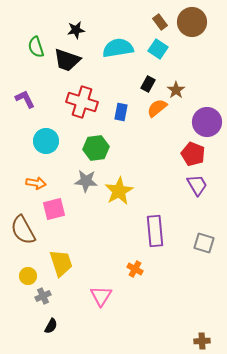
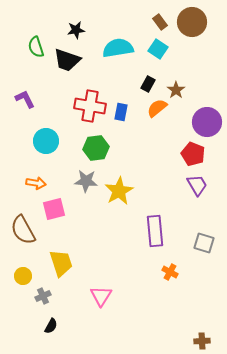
red cross: moved 8 px right, 4 px down; rotated 8 degrees counterclockwise
orange cross: moved 35 px right, 3 px down
yellow circle: moved 5 px left
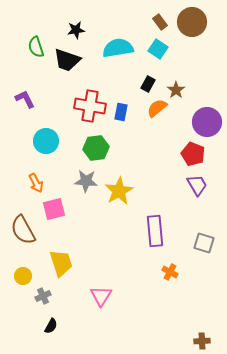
orange arrow: rotated 54 degrees clockwise
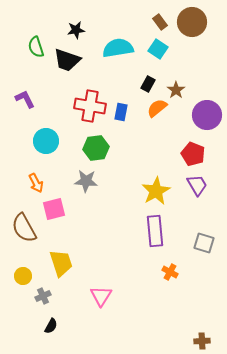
purple circle: moved 7 px up
yellow star: moved 37 px right
brown semicircle: moved 1 px right, 2 px up
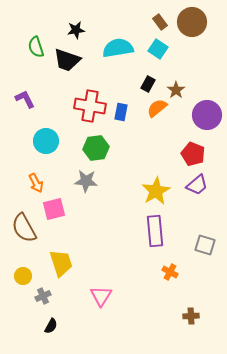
purple trapezoid: rotated 80 degrees clockwise
gray square: moved 1 px right, 2 px down
brown cross: moved 11 px left, 25 px up
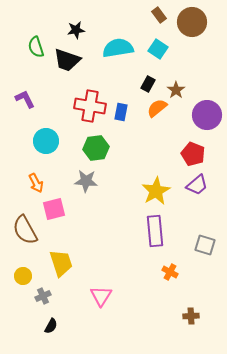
brown rectangle: moved 1 px left, 7 px up
brown semicircle: moved 1 px right, 2 px down
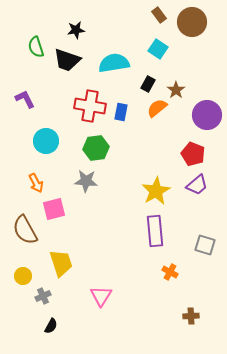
cyan semicircle: moved 4 px left, 15 px down
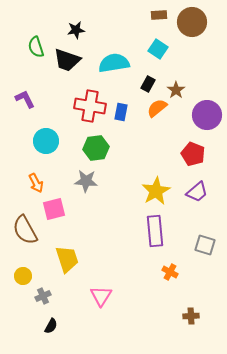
brown rectangle: rotated 56 degrees counterclockwise
purple trapezoid: moved 7 px down
yellow trapezoid: moved 6 px right, 4 px up
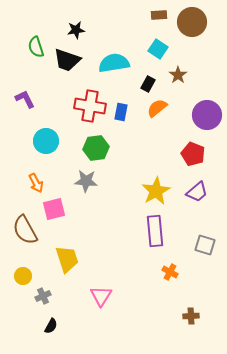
brown star: moved 2 px right, 15 px up
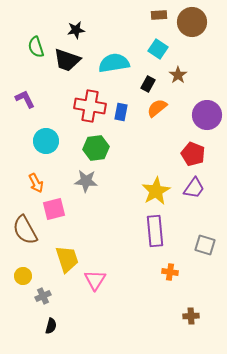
purple trapezoid: moved 3 px left, 4 px up; rotated 15 degrees counterclockwise
orange cross: rotated 21 degrees counterclockwise
pink triangle: moved 6 px left, 16 px up
black semicircle: rotated 14 degrees counterclockwise
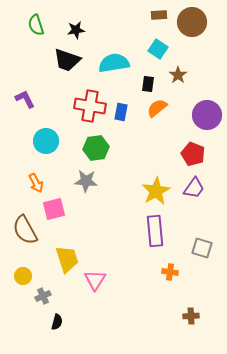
green semicircle: moved 22 px up
black rectangle: rotated 21 degrees counterclockwise
gray square: moved 3 px left, 3 px down
black semicircle: moved 6 px right, 4 px up
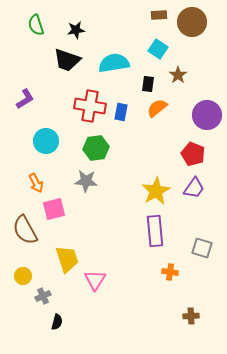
purple L-shape: rotated 85 degrees clockwise
